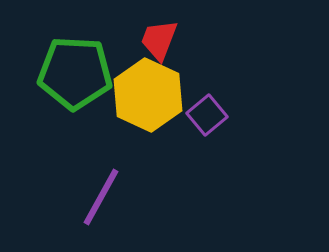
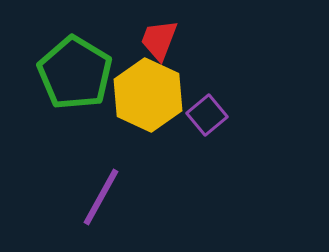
green pentagon: rotated 28 degrees clockwise
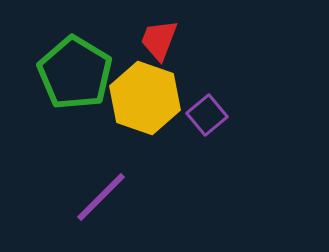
yellow hexagon: moved 3 px left, 3 px down; rotated 6 degrees counterclockwise
purple line: rotated 16 degrees clockwise
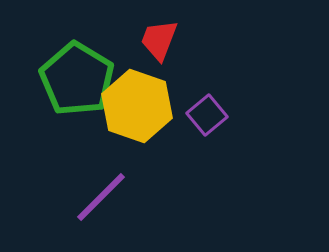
green pentagon: moved 2 px right, 6 px down
yellow hexagon: moved 8 px left, 8 px down
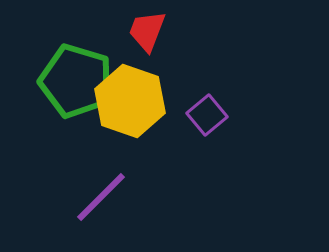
red trapezoid: moved 12 px left, 9 px up
green pentagon: moved 1 px left, 2 px down; rotated 14 degrees counterclockwise
yellow hexagon: moved 7 px left, 5 px up
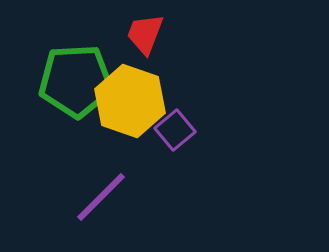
red trapezoid: moved 2 px left, 3 px down
green pentagon: rotated 20 degrees counterclockwise
purple square: moved 32 px left, 15 px down
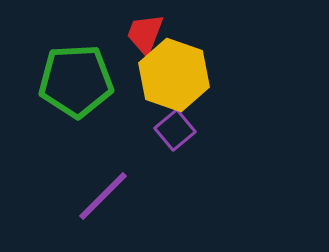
yellow hexagon: moved 44 px right, 26 px up
purple line: moved 2 px right, 1 px up
